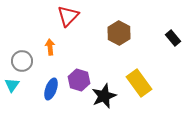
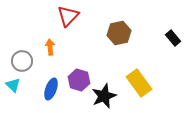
brown hexagon: rotated 20 degrees clockwise
cyan triangle: moved 1 px right; rotated 21 degrees counterclockwise
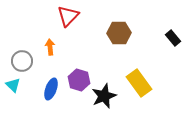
brown hexagon: rotated 10 degrees clockwise
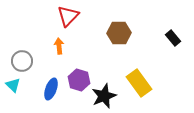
orange arrow: moved 9 px right, 1 px up
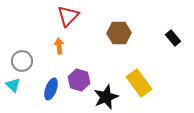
black star: moved 2 px right, 1 px down
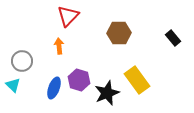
yellow rectangle: moved 2 px left, 3 px up
blue ellipse: moved 3 px right, 1 px up
black star: moved 1 px right, 4 px up
